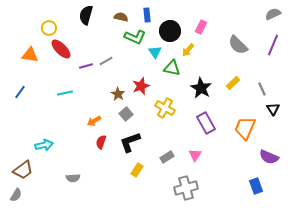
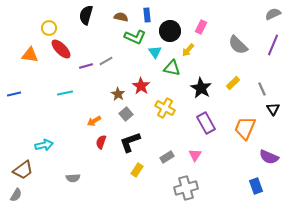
red star at (141, 86): rotated 18 degrees counterclockwise
blue line at (20, 92): moved 6 px left, 2 px down; rotated 40 degrees clockwise
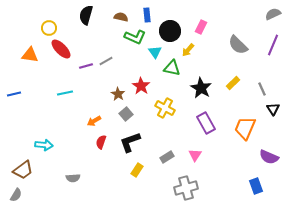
cyan arrow at (44, 145): rotated 18 degrees clockwise
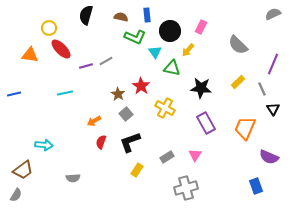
purple line at (273, 45): moved 19 px down
yellow rectangle at (233, 83): moved 5 px right, 1 px up
black star at (201, 88): rotated 25 degrees counterclockwise
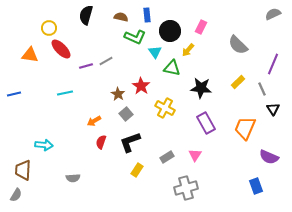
brown trapezoid at (23, 170): rotated 130 degrees clockwise
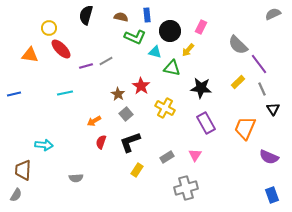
cyan triangle at (155, 52): rotated 40 degrees counterclockwise
purple line at (273, 64): moved 14 px left; rotated 60 degrees counterclockwise
gray semicircle at (73, 178): moved 3 px right
blue rectangle at (256, 186): moved 16 px right, 9 px down
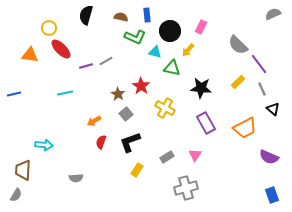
black triangle at (273, 109): rotated 16 degrees counterclockwise
orange trapezoid at (245, 128): rotated 140 degrees counterclockwise
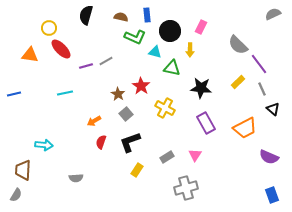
yellow arrow at (188, 50): moved 2 px right; rotated 40 degrees counterclockwise
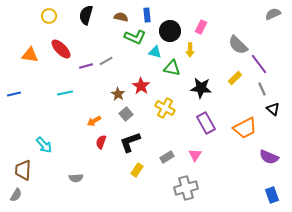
yellow circle at (49, 28): moved 12 px up
yellow rectangle at (238, 82): moved 3 px left, 4 px up
cyan arrow at (44, 145): rotated 42 degrees clockwise
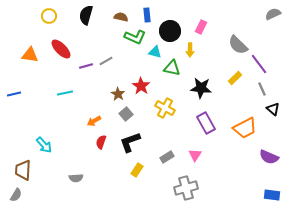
blue rectangle at (272, 195): rotated 63 degrees counterclockwise
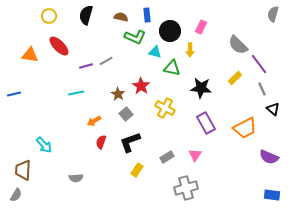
gray semicircle at (273, 14): rotated 49 degrees counterclockwise
red ellipse at (61, 49): moved 2 px left, 3 px up
cyan line at (65, 93): moved 11 px right
